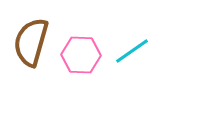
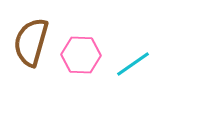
cyan line: moved 1 px right, 13 px down
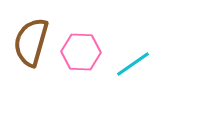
pink hexagon: moved 3 px up
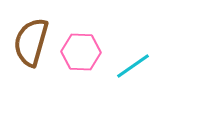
cyan line: moved 2 px down
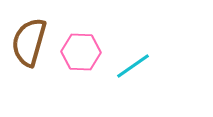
brown semicircle: moved 2 px left
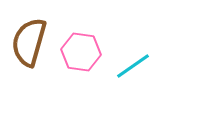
pink hexagon: rotated 6 degrees clockwise
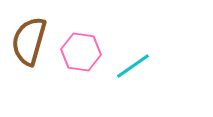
brown semicircle: moved 1 px up
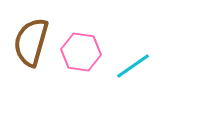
brown semicircle: moved 2 px right, 1 px down
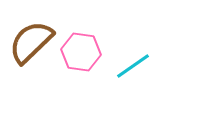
brown semicircle: rotated 30 degrees clockwise
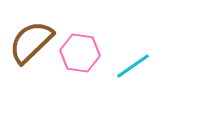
pink hexagon: moved 1 px left, 1 px down
